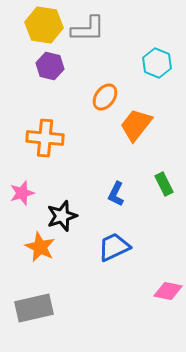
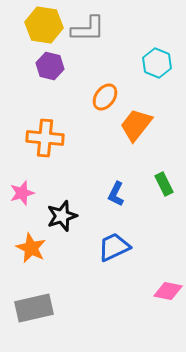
orange star: moved 9 px left, 1 px down
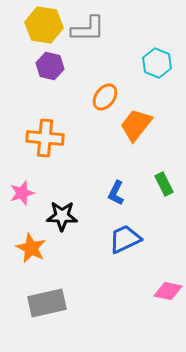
blue L-shape: moved 1 px up
black star: rotated 20 degrees clockwise
blue trapezoid: moved 11 px right, 8 px up
gray rectangle: moved 13 px right, 5 px up
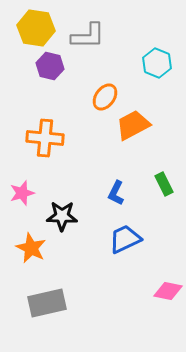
yellow hexagon: moved 8 px left, 3 px down
gray L-shape: moved 7 px down
orange trapezoid: moved 3 px left; rotated 24 degrees clockwise
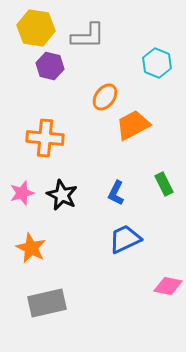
black star: moved 21 px up; rotated 24 degrees clockwise
pink diamond: moved 5 px up
